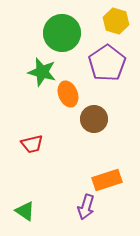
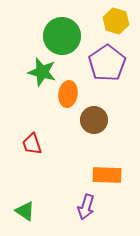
green circle: moved 3 px down
orange ellipse: rotated 30 degrees clockwise
brown circle: moved 1 px down
red trapezoid: rotated 85 degrees clockwise
orange rectangle: moved 5 px up; rotated 20 degrees clockwise
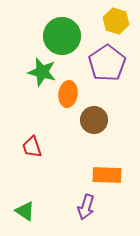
red trapezoid: moved 3 px down
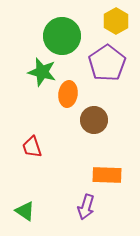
yellow hexagon: rotated 15 degrees clockwise
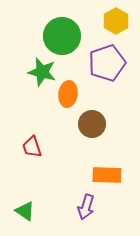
purple pentagon: rotated 15 degrees clockwise
brown circle: moved 2 px left, 4 px down
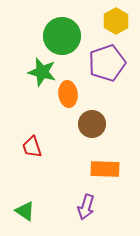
orange ellipse: rotated 15 degrees counterclockwise
orange rectangle: moved 2 px left, 6 px up
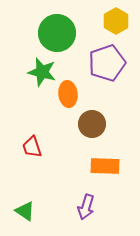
green circle: moved 5 px left, 3 px up
orange rectangle: moved 3 px up
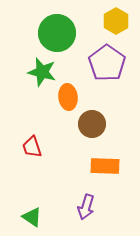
purple pentagon: rotated 18 degrees counterclockwise
orange ellipse: moved 3 px down
green triangle: moved 7 px right, 6 px down
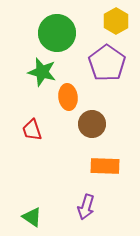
red trapezoid: moved 17 px up
